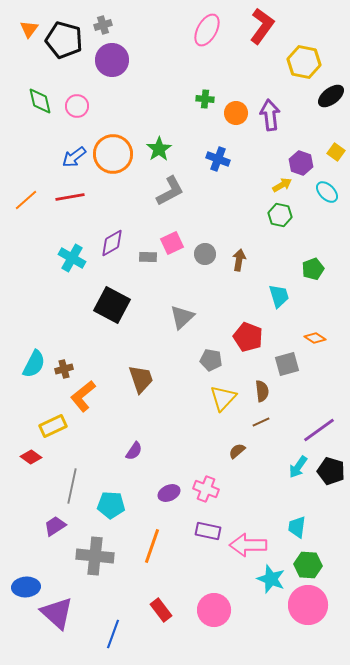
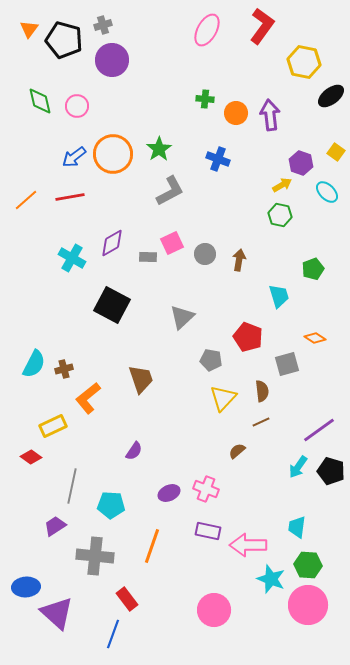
orange L-shape at (83, 396): moved 5 px right, 2 px down
red rectangle at (161, 610): moved 34 px left, 11 px up
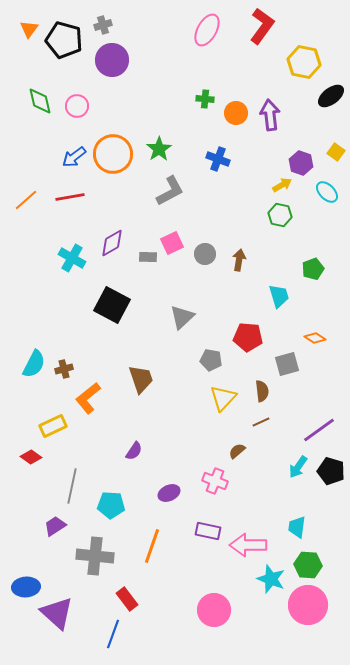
red pentagon at (248, 337): rotated 16 degrees counterclockwise
pink cross at (206, 489): moved 9 px right, 8 px up
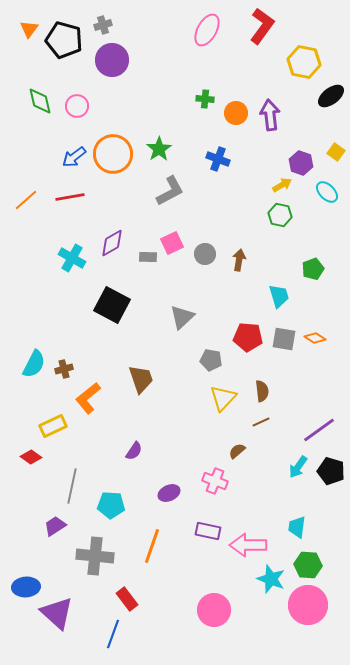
gray square at (287, 364): moved 3 px left, 25 px up; rotated 25 degrees clockwise
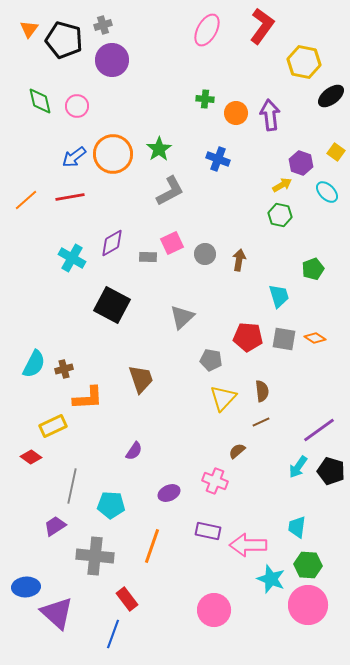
orange L-shape at (88, 398): rotated 144 degrees counterclockwise
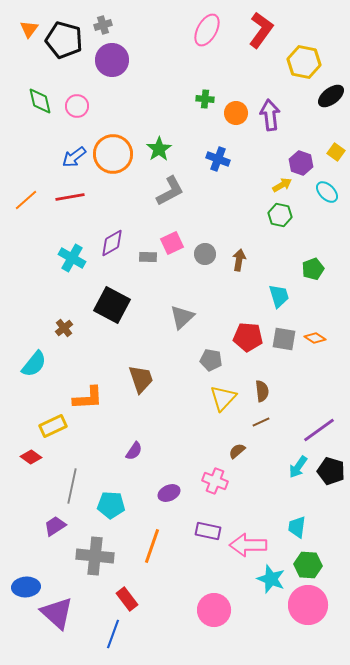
red L-shape at (262, 26): moved 1 px left, 4 px down
cyan semicircle at (34, 364): rotated 12 degrees clockwise
brown cross at (64, 369): moved 41 px up; rotated 24 degrees counterclockwise
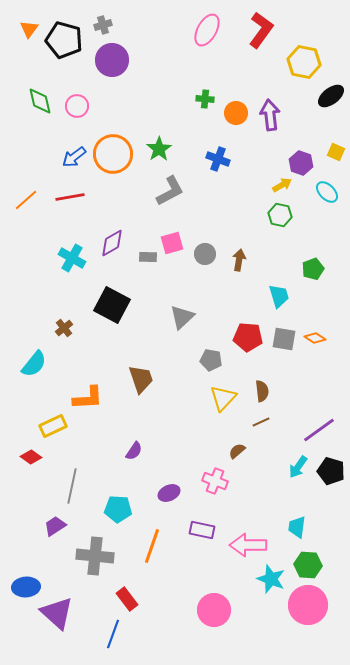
yellow square at (336, 152): rotated 12 degrees counterclockwise
pink square at (172, 243): rotated 10 degrees clockwise
cyan pentagon at (111, 505): moved 7 px right, 4 px down
purple rectangle at (208, 531): moved 6 px left, 1 px up
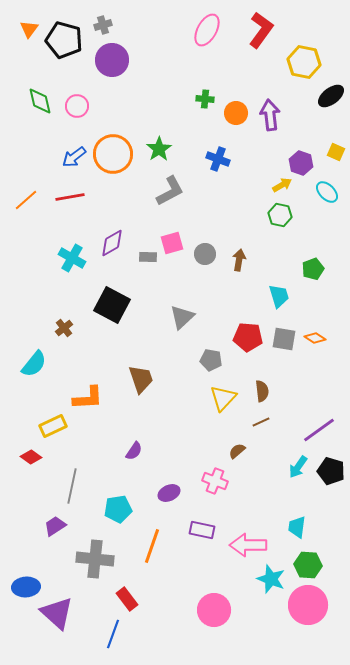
cyan pentagon at (118, 509): rotated 12 degrees counterclockwise
gray cross at (95, 556): moved 3 px down
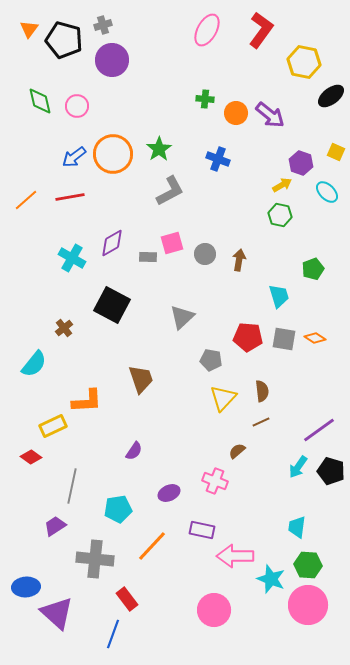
purple arrow at (270, 115): rotated 136 degrees clockwise
orange L-shape at (88, 398): moved 1 px left, 3 px down
pink arrow at (248, 545): moved 13 px left, 11 px down
orange line at (152, 546): rotated 24 degrees clockwise
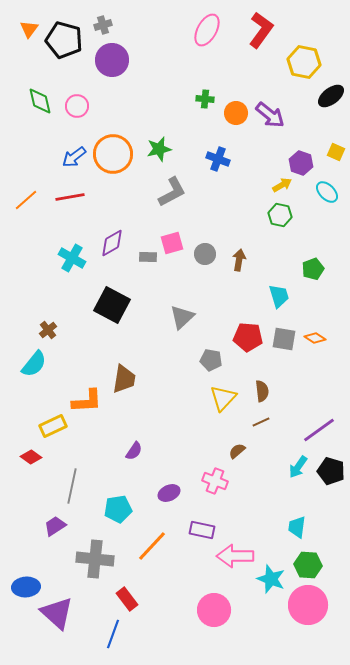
green star at (159, 149): rotated 20 degrees clockwise
gray L-shape at (170, 191): moved 2 px right, 1 px down
brown cross at (64, 328): moved 16 px left, 2 px down
brown trapezoid at (141, 379): moved 17 px left; rotated 28 degrees clockwise
